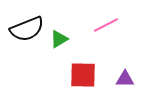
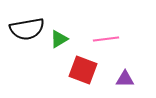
pink line: moved 14 px down; rotated 20 degrees clockwise
black semicircle: rotated 12 degrees clockwise
red square: moved 5 px up; rotated 20 degrees clockwise
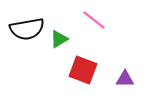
pink line: moved 12 px left, 19 px up; rotated 45 degrees clockwise
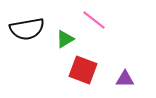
green triangle: moved 6 px right
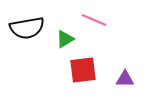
pink line: rotated 15 degrees counterclockwise
black semicircle: moved 1 px up
red square: rotated 28 degrees counterclockwise
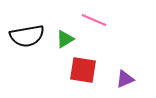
black semicircle: moved 8 px down
red square: rotated 16 degrees clockwise
purple triangle: rotated 24 degrees counterclockwise
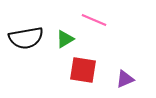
black semicircle: moved 1 px left, 2 px down
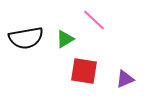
pink line: rotated 20 degrees clockwise
red square: moved 1 px right, 1 px down
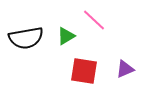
green triangle: moved 1 px right, 3 px up
purple triangle: moved 10 px up
